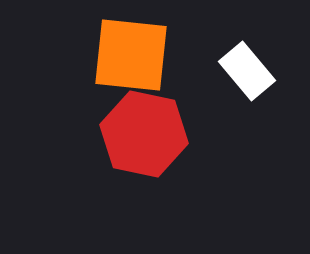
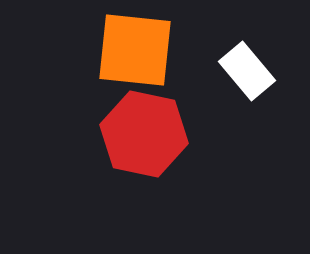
orange square: moved 4 px right, 5 px up
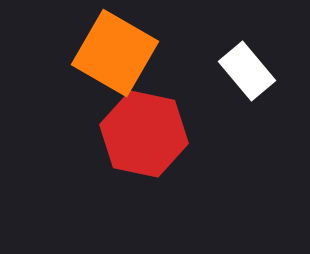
orange square: moved 20 px left, 3 px down; rotated 24 degrees clockwise
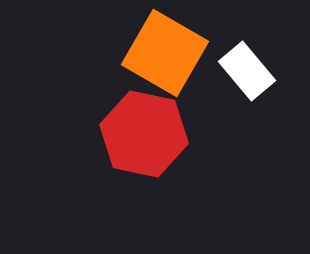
orange square: moved 50 px right
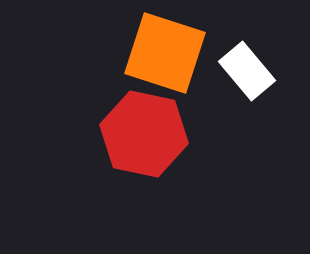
orange square: rotated 12 degrees counterclockwise
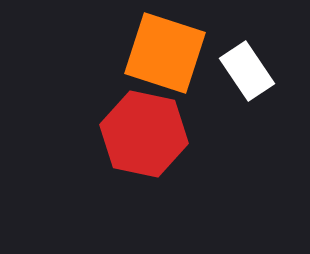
white rectangle: rotated 6 degrees clockwise
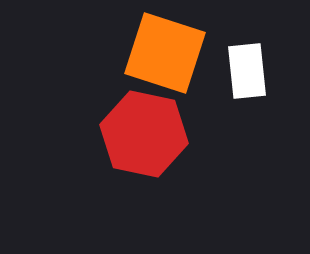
white rectangle: rotated 28 degrees clockwise
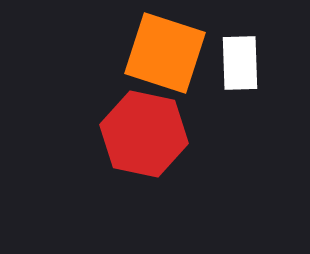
white rectangle: moved 7 px left, 8 px up; rotated 4 degrees clockwise
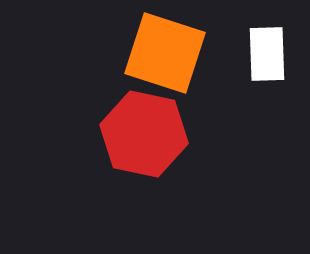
white rectangle: moved 27 px right, 9 px up
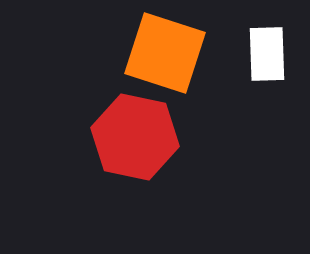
red hexagon: moved 9 px left, 3 px down
